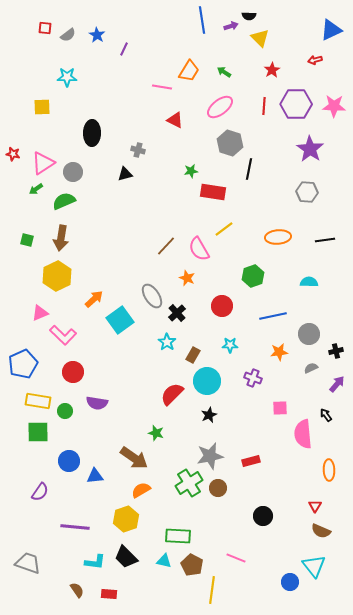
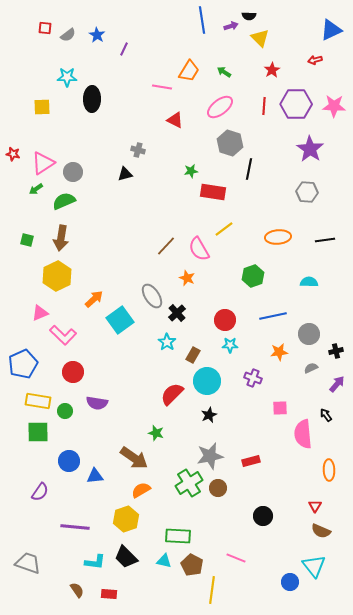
black ellipse at (92, 133): moved 34 px up
red circle at (222, 306): moved 3 px right, 14 px down
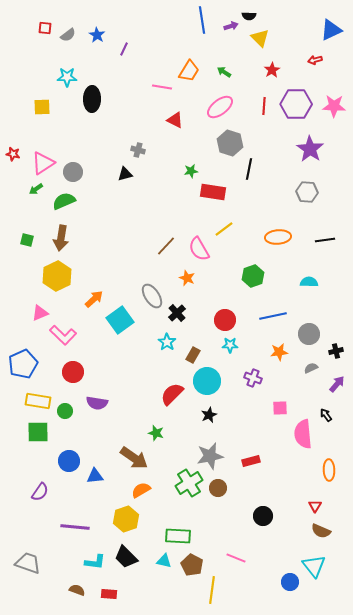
brown semicircle at (77, 590): rotated 35 degrees counterclockwise
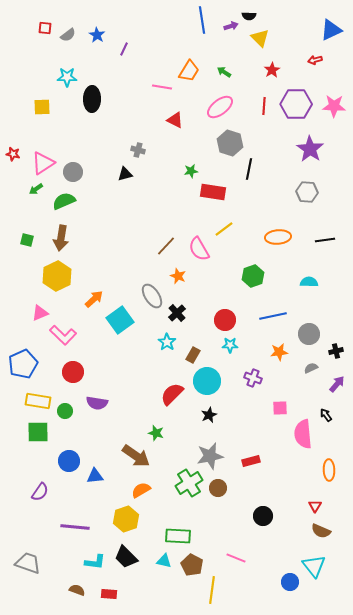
orange star at (187, 278): moved 9 px left, 2 px up
brown arrow at (134, 458): moved 2 px right, 2 px up
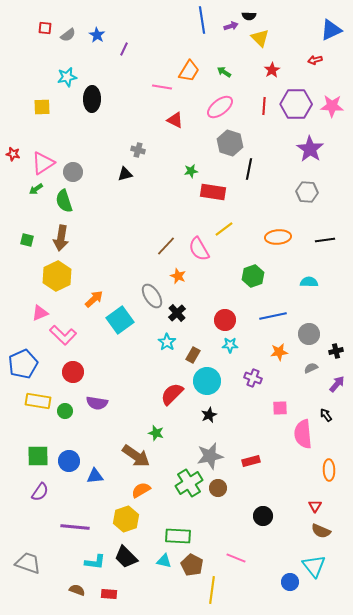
cyan star at (67, 77): rotated 12 degrees counterclockwise
pink star at (334, 106): moved 2 px left
green semicircle at (64, 201): rotated 85 degrees counterclockwise
green square at (38, 432): moved 24 px down
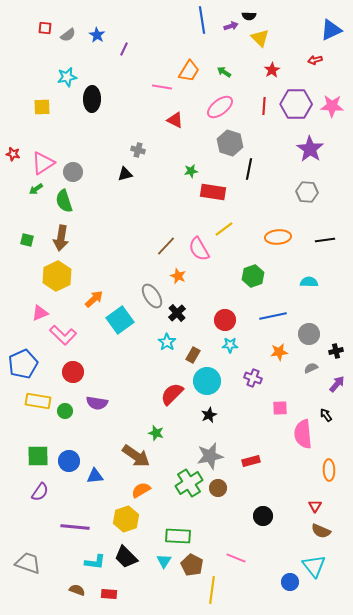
cyan triangle at (164, 561): rotated 49 degrees clockwise
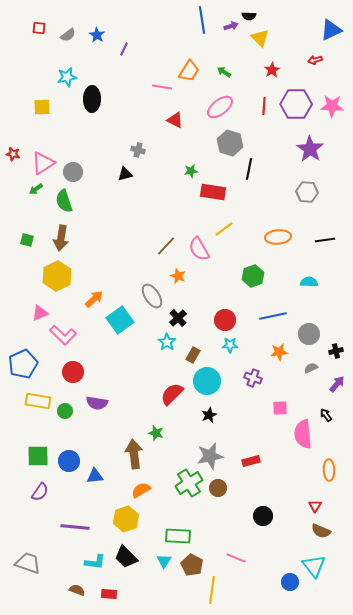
red square at (45, 28): moved 6 px left
black cross at (177, 313): moved 1 px right, 5 px down
brown arrow at (136, 456): moved 2 px left, 2 px up; rotated 132 degrees counterclockwise
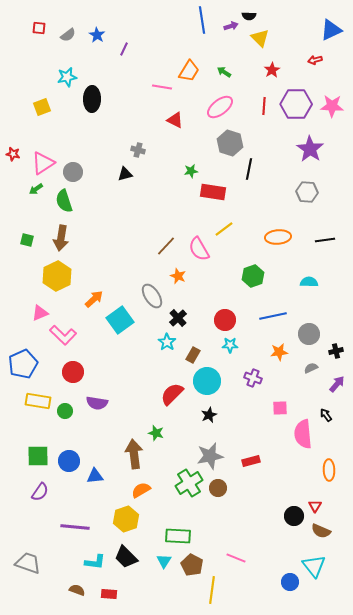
yellow square at (42, 107): rotated 18 degrees counterclockwise
black circle at (263, 516): moved 31 px right
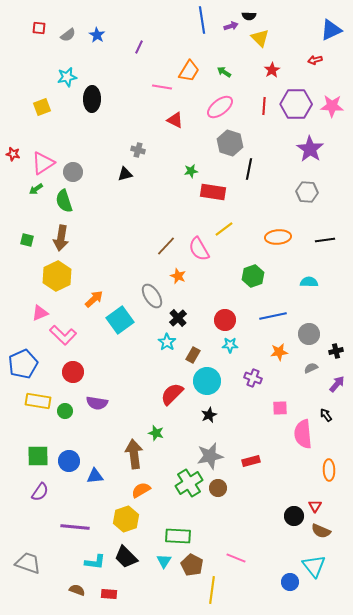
purple line at (124, 49): moved 15 px right, 2 px up
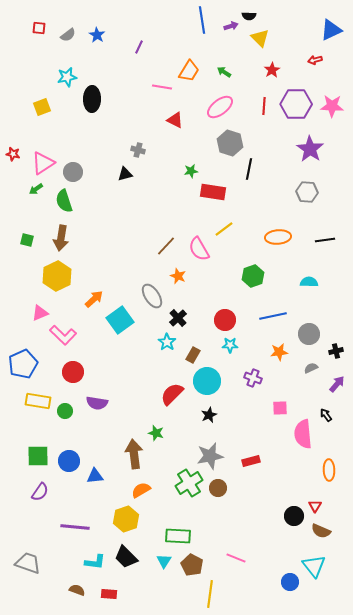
yellow line at (212, 590): moved 2 px left, 4 px down
